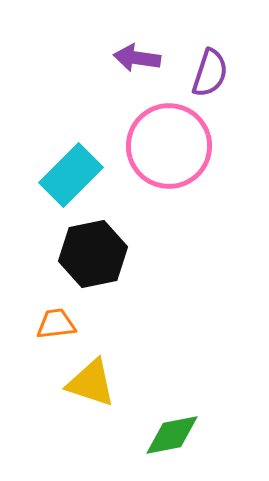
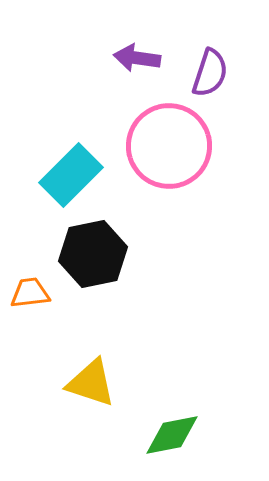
orange trapezoid: moved 26 px left, 31 px up
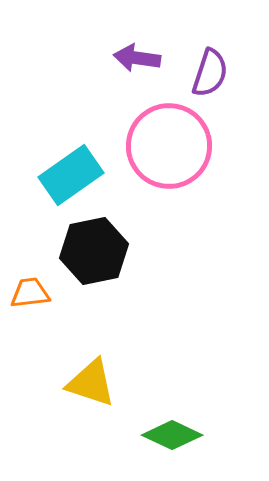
cyan rectangle: rotated 10 degrees clockwise
black hexagon: moved 1 px right, 3 px up
green diamond: rotated 36 degrees clockwise
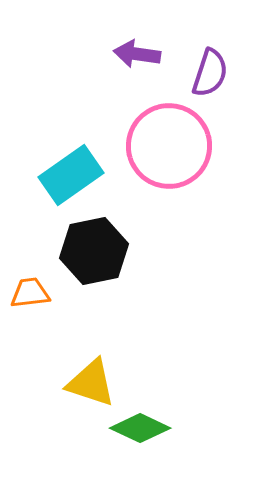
purple arrow: moved 4 px up
green diamond: moved 32 px left, 7 px up
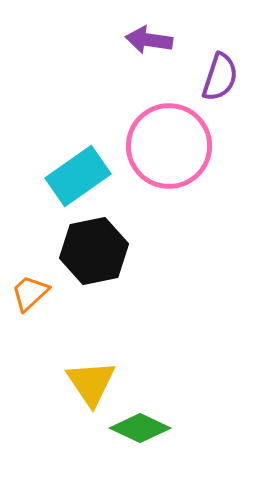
purple arrow: moved 12 px right, 14 px up
purple semicircle: moved 10 px right, 4 px down
cyan rectangle: moved 7 px right, 1 px down
orange trapezoid: rotated 36 degrees counterclockwise
yellow triangle: rotated 38 degrees clockwise
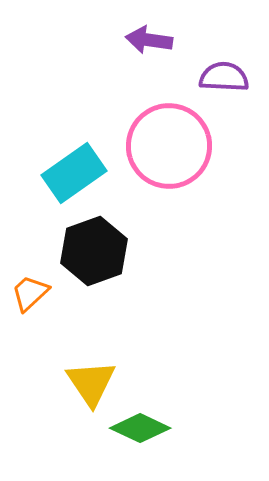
purple semicircle: moved 4 px right; rotated 105 degrees counterclockwise
cyan rectangle: moved 4 px left, 3 px up
black hexagon: rotated 8 degrees counterclockwise
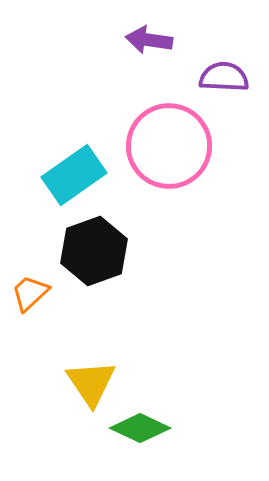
cyan rectangle: moved 2 px down
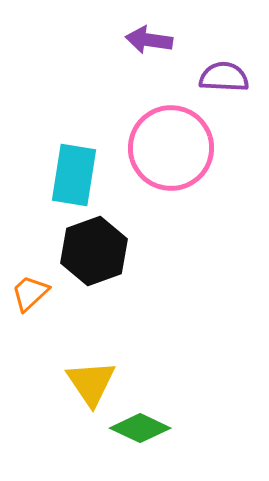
pink circle: moved 2 px right, 2 px down
cyan rectangle: rotated 46 degrees counterclockwise
